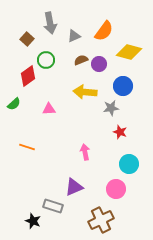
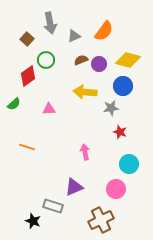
yellow diamond: moved 1 px left, 8 px down
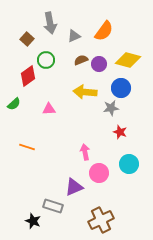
blue circle: moved 2 px left, 2 px down
pink circle: moved 17 px left, 16 px up
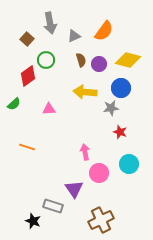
brown semicircle: rotated 96 degrees clockwise
purple triangle: moved 2 px down; rotated 42 degrees counterclockwise
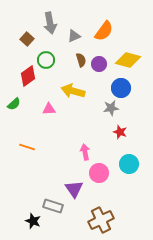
yellow arrow: moved 12 px left, 1 px up; rotated 10 degrees clockwise
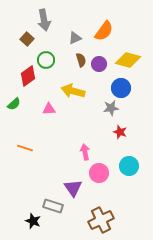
gray arrow: moved 6 px left, 3 px up
gray triangle: moved 1 px right, 2 px down
orange line: moved 2 px left, 1 px down
cyan circle: moved 2 px down
purple triangle: moved 1 px left, 1 px up
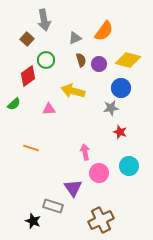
orange line: moved 6 px right
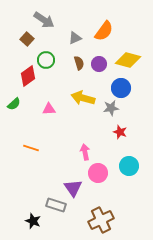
gray arrow: rotated 45 degrees counterclockwise
brown semicircle: moved 2 px left, 3 px down
yellow arrow: moved 10 px right, 7 px down
pink circle: moved 1 px left
gray rectangle: moved 3 px right, 1 px up
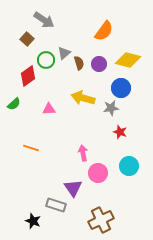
gray triangle: moved 11 px left, 15 px down; rotated 16 degrees counterclockwise
pink arrow: moved 2 px left, 1 px down
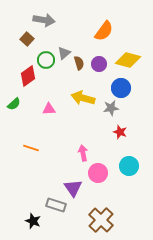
gray arrow: rotated 25 degrees counterclockwise
brown cross: rotated 20 degrees counterclockwise
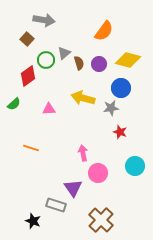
cyan circle: moved 6 px right
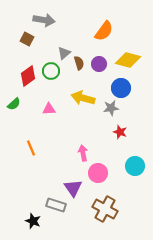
brown square: rotated 16 degrees counterclockwise
green circle: moved 5 px right, 11 px down
orange line: rotated 49 degrees clockwise
brown cross: moved 4 px right, 11 px up; rotated 15 degrees counterclockwise
